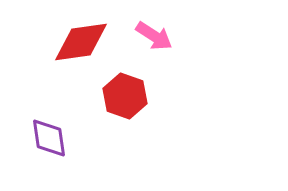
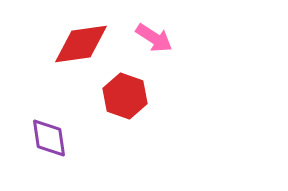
pink arrow: moved 2 px down
red diamond: moved 2 px down
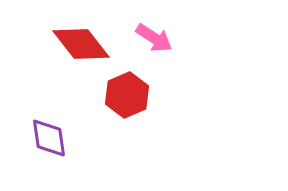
red diamond: rotated 60 degrees clockwise
red hexagon: moved 2 px right, 1 px up; rotated 18 degrees clockwise
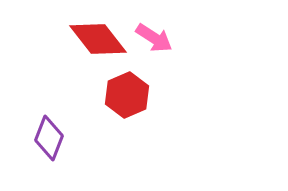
red diamond: moved 17 px right, 5 px up
purple diamond: rotated 30 degrees clockwise
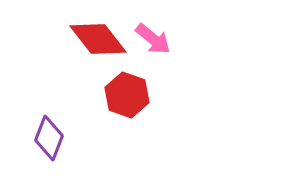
pink arrow: moved 1 px left, 1 px down; rotated 6 degrees clockwise
red hexagon: rotated 18 degrees counterclockwise
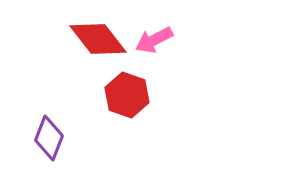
pink arrow: moved 1 px right, 1 px down; rotated 114 degrees clockwise
